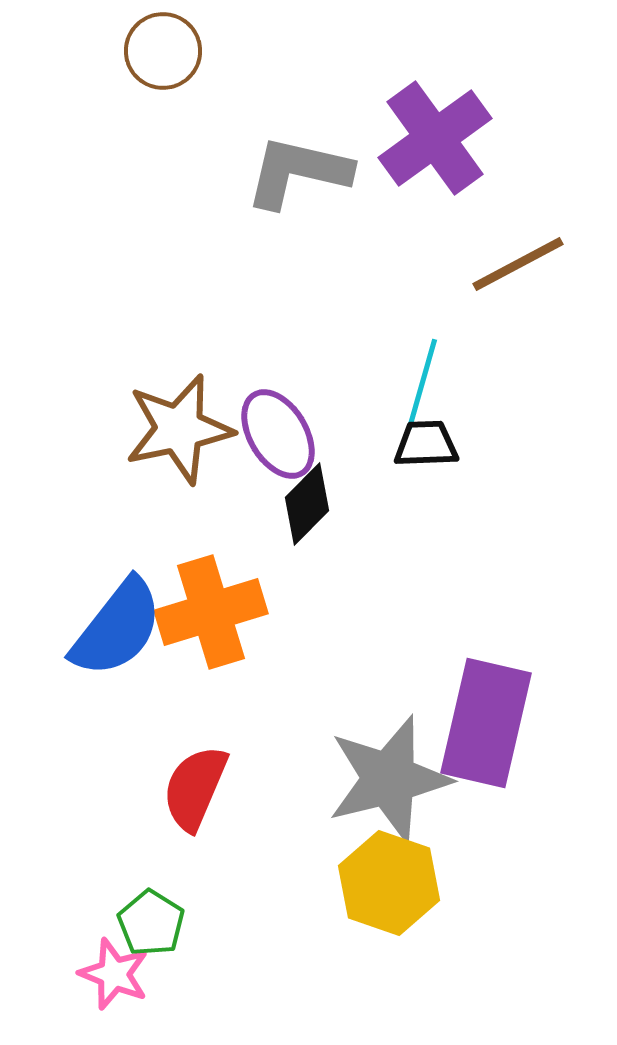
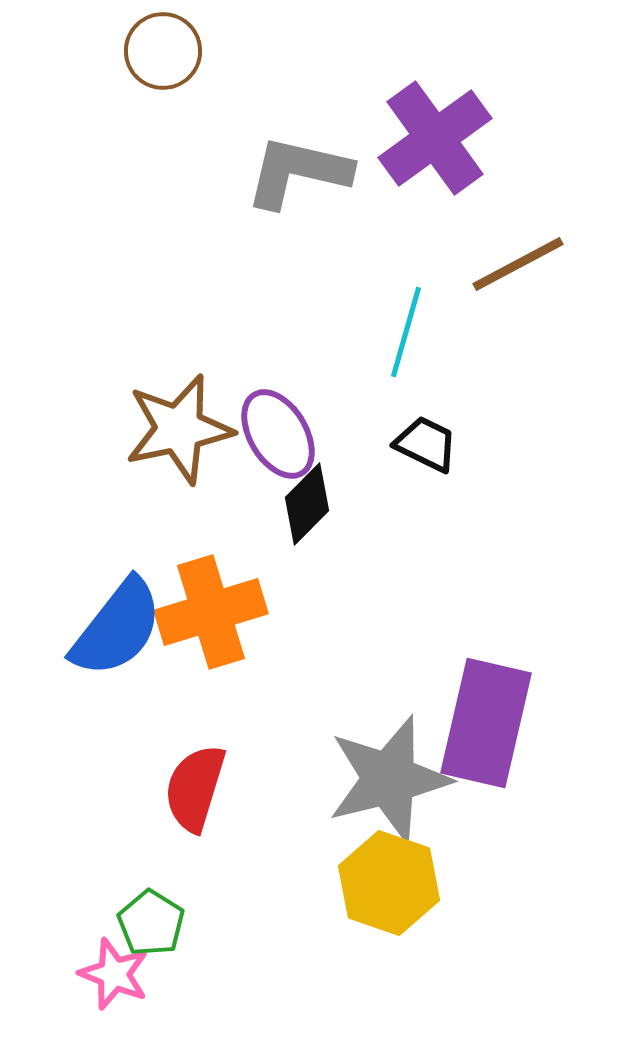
cyan line: moved 16 px left, 52 px up
black trapezoid: rotated 28 degrees clockwise
red semicircle: rotated 6 degrees counterclockwise
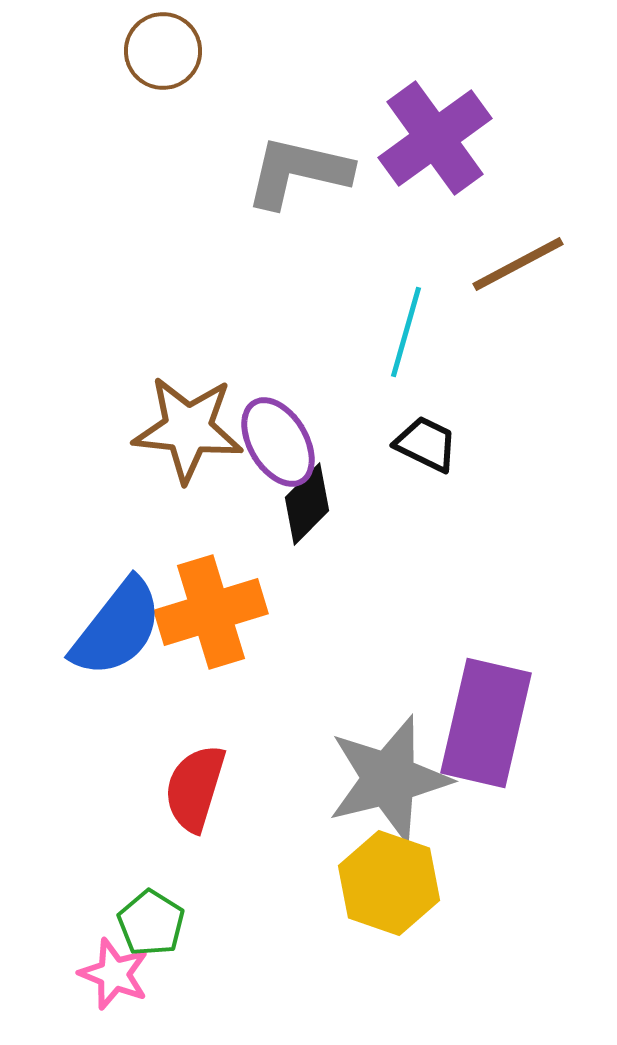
brown star: moved 9 px right; rotated 18 degrees clockwise
purple ellipse: moved 8 px down
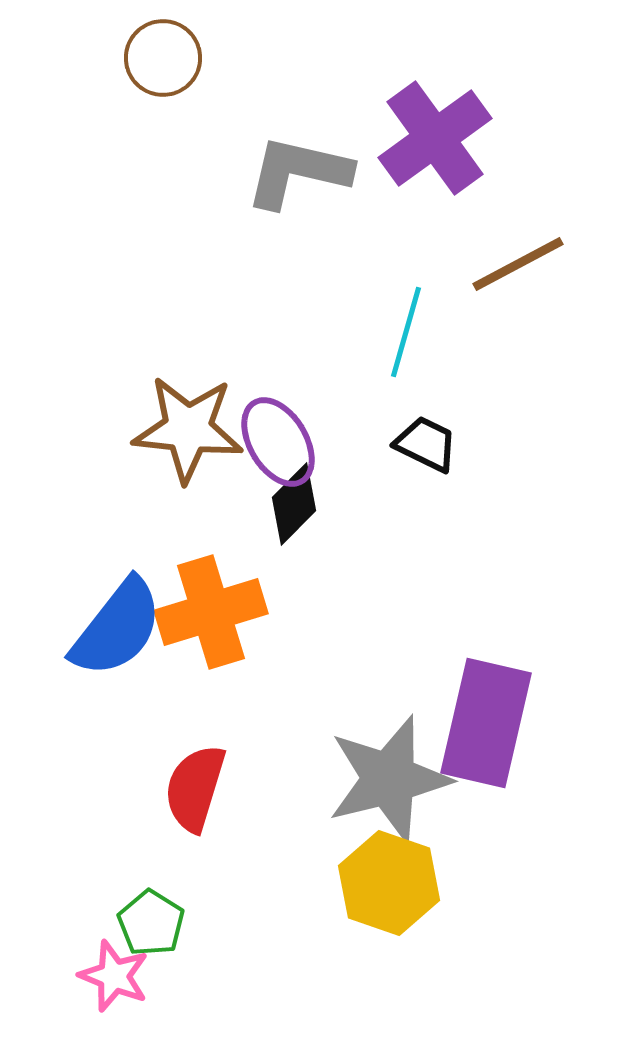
brown circle: moved 7 px down
black diamond: moved 13 px left
pink star: moved 2 px down
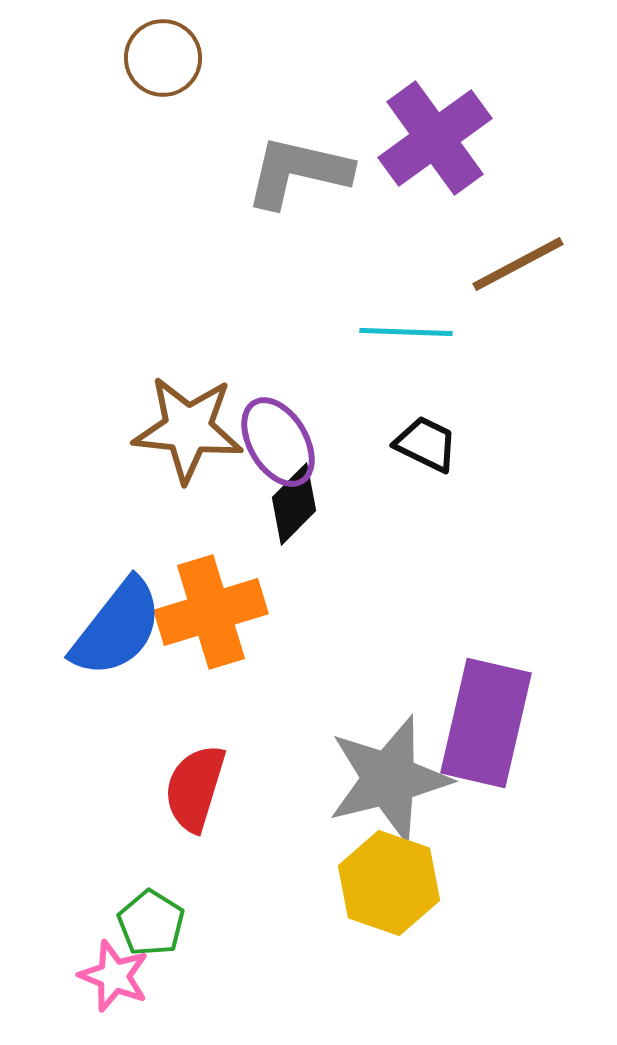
cyan line: rotated 76 degrees clockwise
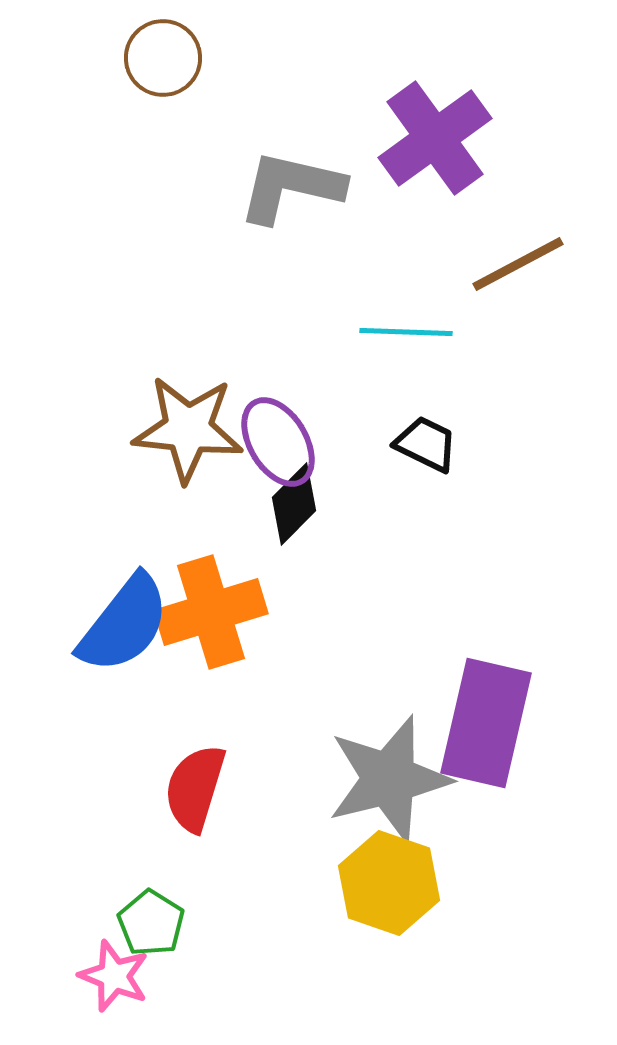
gray L-shape: moved 7 px left, 15 px down
blue semicircle: moved 7 px right, 4 px up
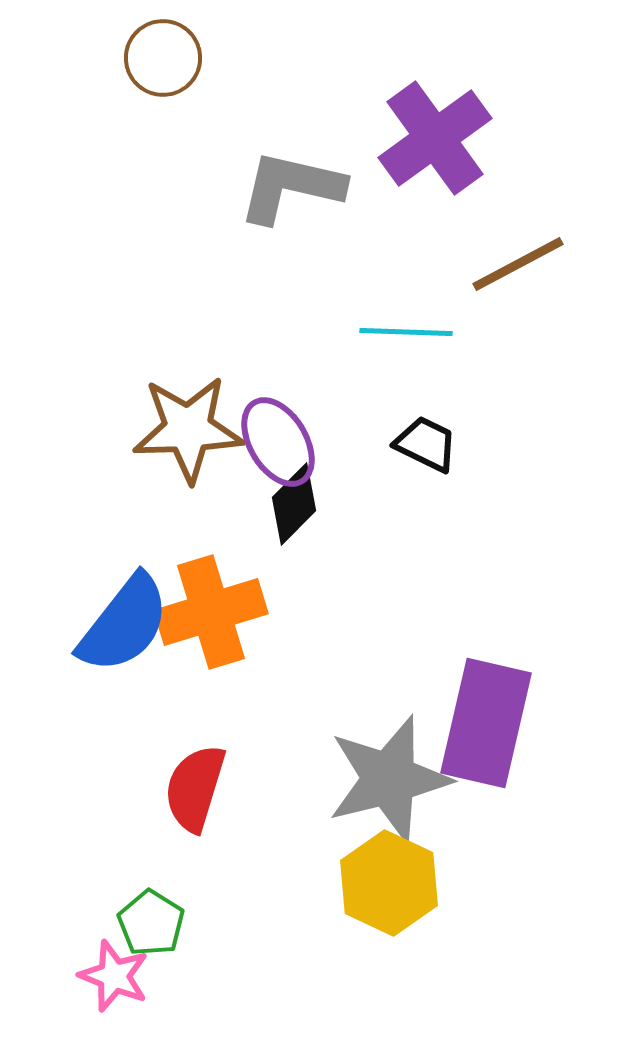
brown star: rotated 8 degrees counterclockwise
yellow hexagon: rotated 6 degrees clockwise
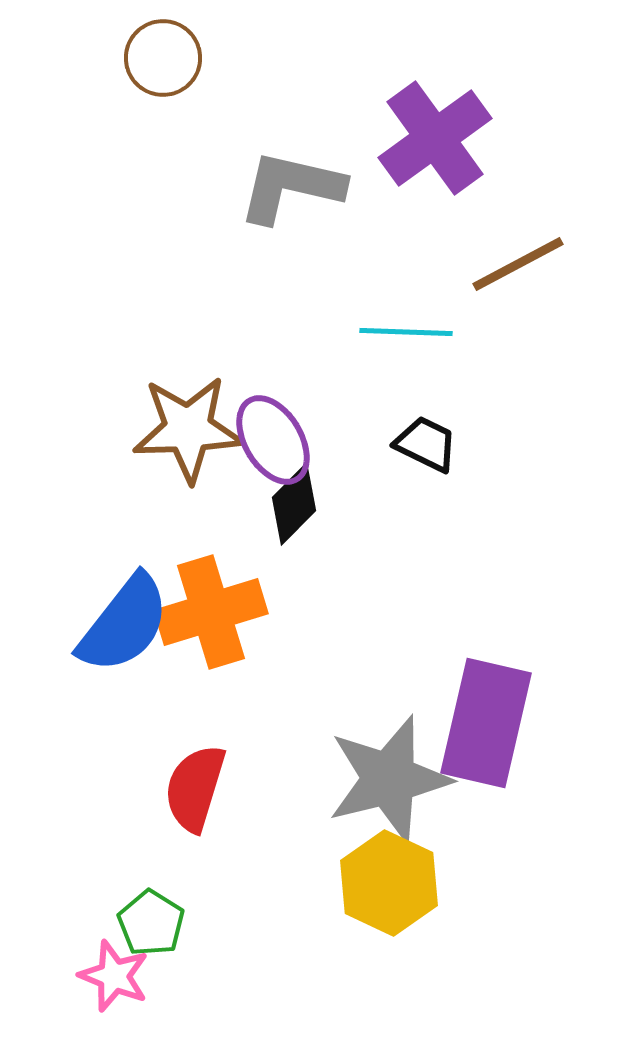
purple ellipse: moved 5 px left, 2 px up
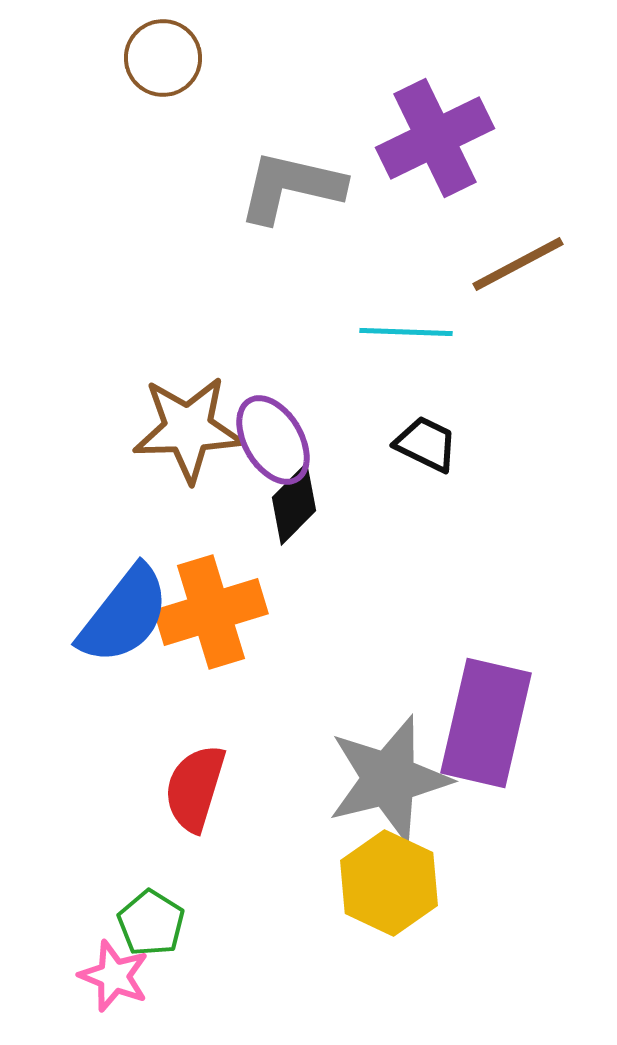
purple cross: rotated 10 degrees clockwise
blue semicircle: moved 9 px up
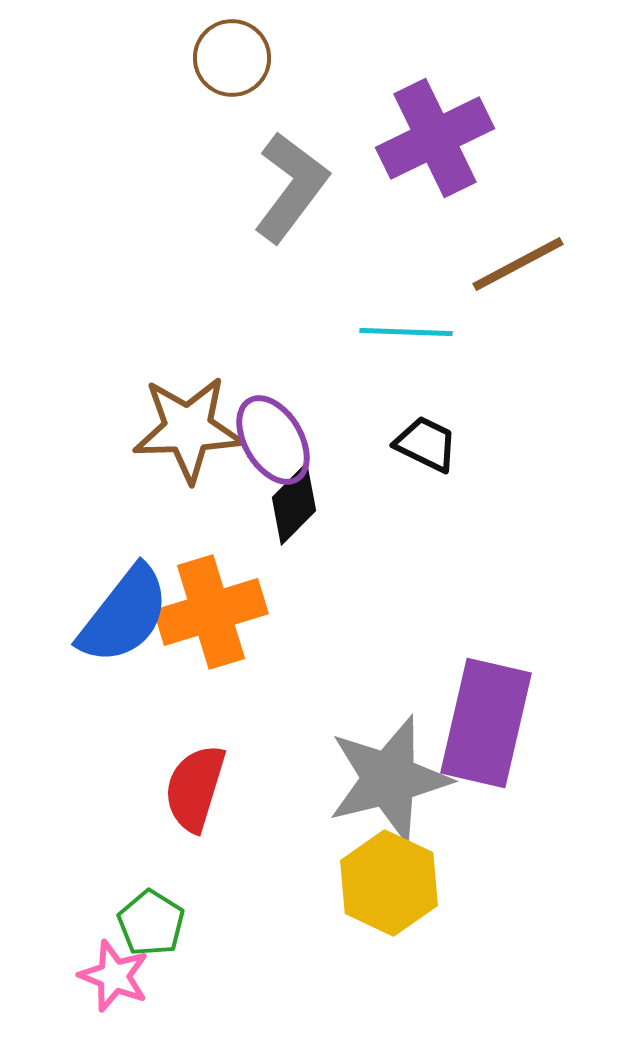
brown circle: moved 69 px right
gray L-shape: rotated 114 degrees clockwise
